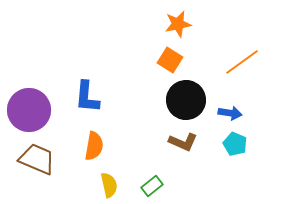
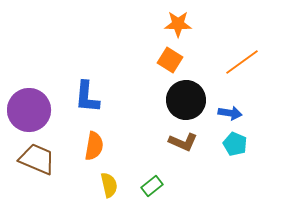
orange star: rotated 12 degrees clockwise
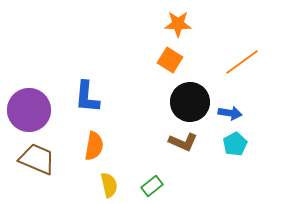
black circle: moved 4 px right, 2 px down
cyan pentagon: rotated 20 degrees clockwise
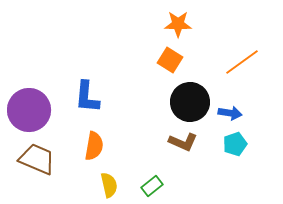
cyan pentagon: rotated 10 degrees clockwise
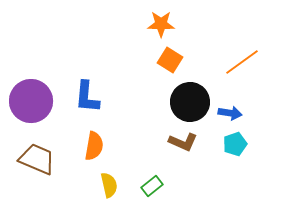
orange star: moved 17 px left
purple circle: moved 2 px right, 9 px up
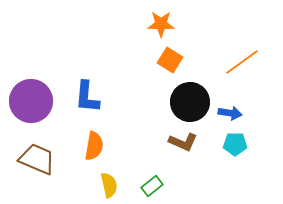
cyan pentagon: rotated 20 degrees clockwise
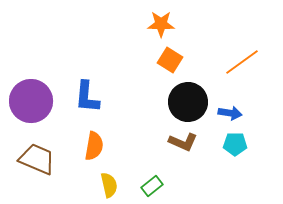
black circle: moved 2 px left
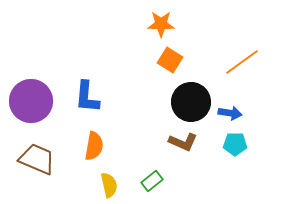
black circle: moved 3 px right
green rectangle: moved 5 px up
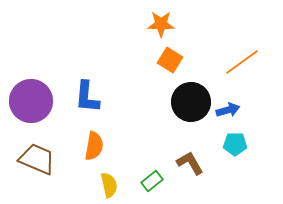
blue arrow: moved 2 px left, 3 px up; rotated 25 degrees counterclockwise
brown L-shape: moved 7 px right, 21 px down; rotated 144 degrees counterclockwise
